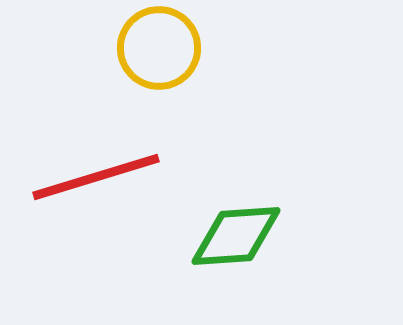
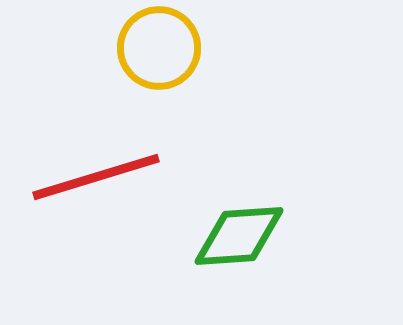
green diamond: moved 3 px right
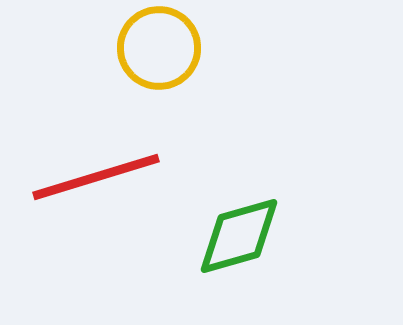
green diamond: rotated 12 degrees counterclockwise
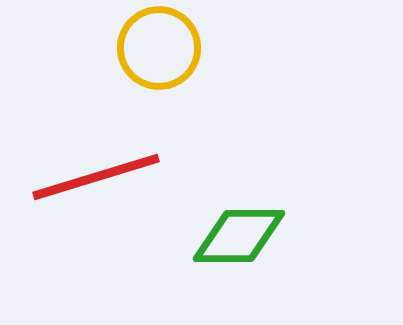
green diamond: rotated 16 degrees clockwise
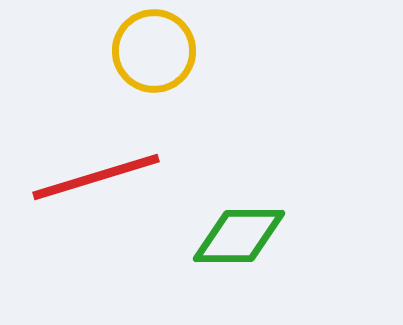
yellow circle: moved 5 px left, 3 px down
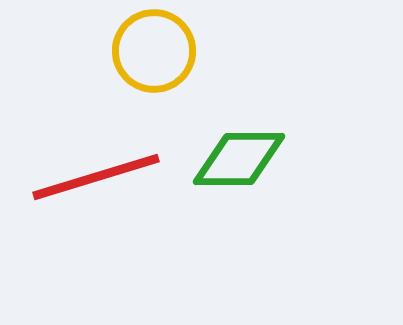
green diamond: moved 77 px up
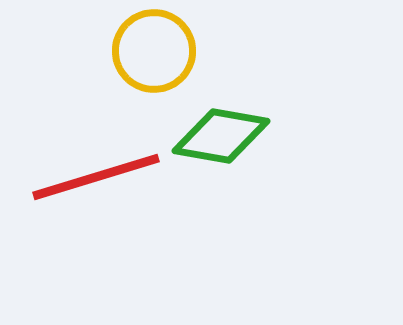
green diamond: moved 18 px left, 23 px up; rotated 10 degrees clockwise
